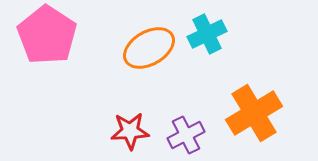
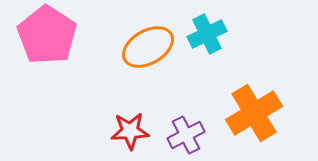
orange ellipse: moved 1 px left, 1 px up
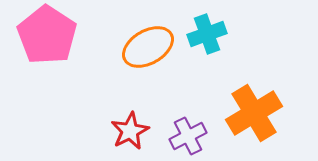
cyan cross: rotated 6 degrees clockwise
red star: rotated 24 degrees counterclockwise
purple cross: moved 2 px right, 1 px down
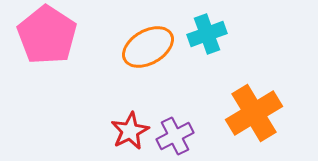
purple cross: moved 13 px left
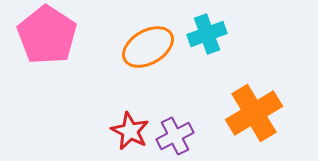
red star: rotated 18 degrees counterclockwise
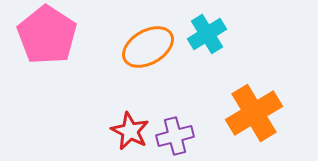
cyan cross: rotated 12 degrees counterclockwise
purple cross: rotated 12 degrees clockwise
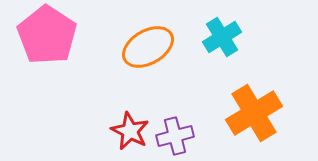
cyan cross: moved 15 px right, 3 px down
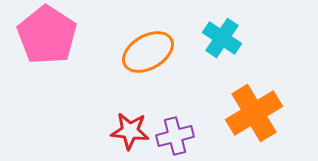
cyan cross: moved 1 px down; rotated 24 degrees counterclockwise
orange ellipse: moved 5 px down
red star: rotated 21 degrees counterclockwise
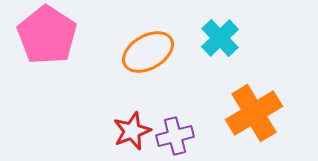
cyan cross: moved 2 px left; rotated 12 degrees clockwise
red star: moved 2 px right; rotated 27 degrees counterclockwise
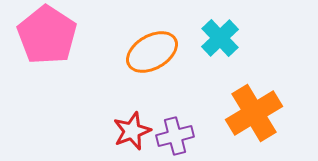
orange ellipse: moved 4 px right
